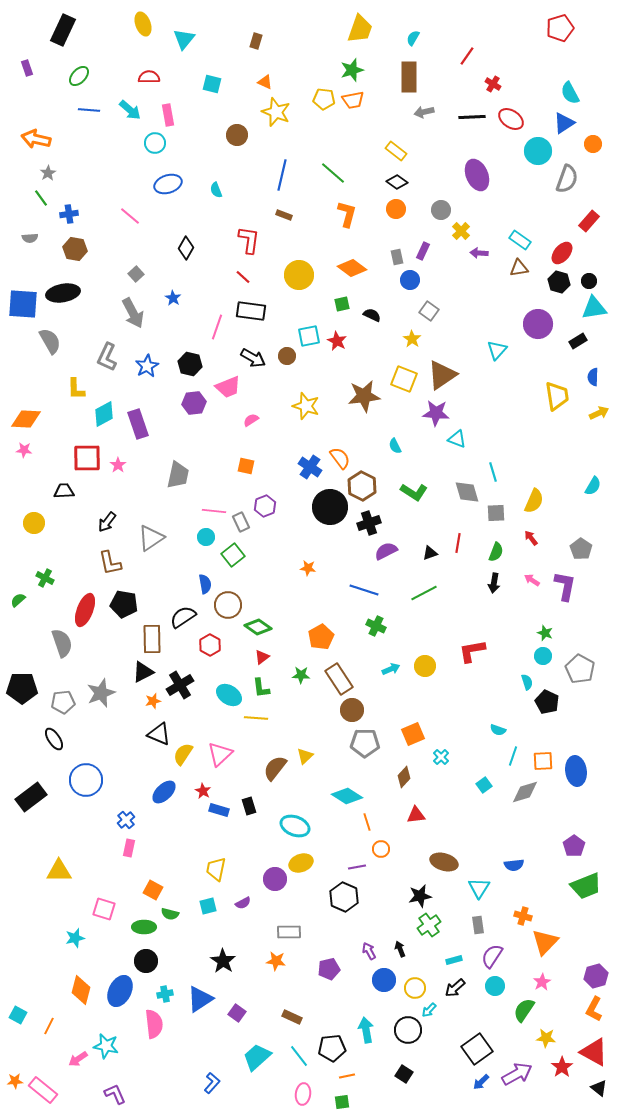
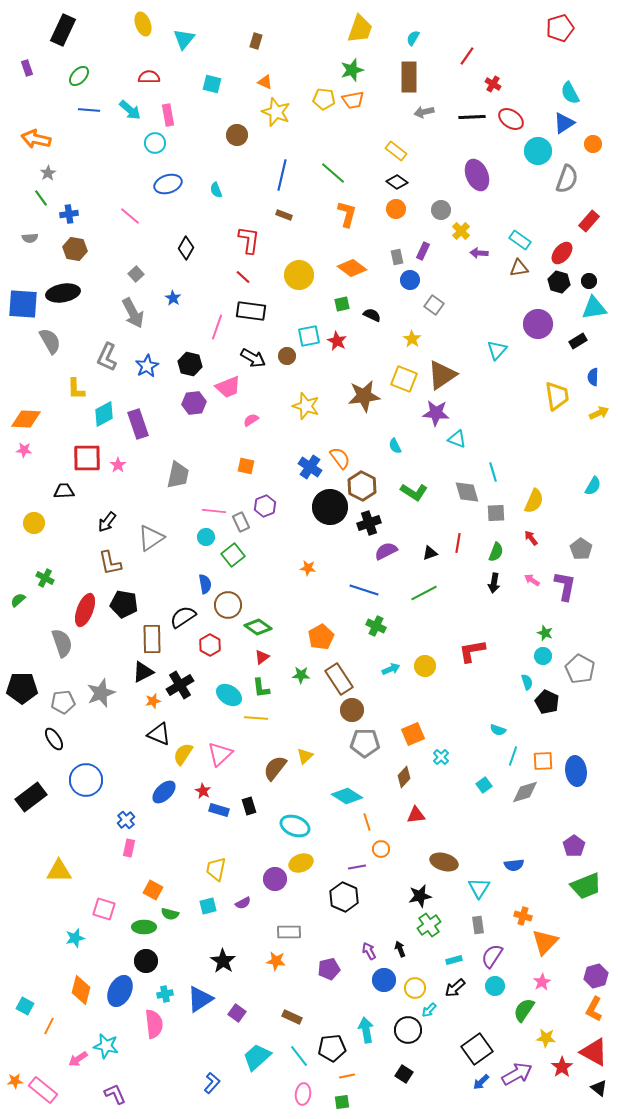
gray square at (429, 311): moved 5 px right, 6 px up
cyan square at (18, 1015): moved 7 px right, 9 px up
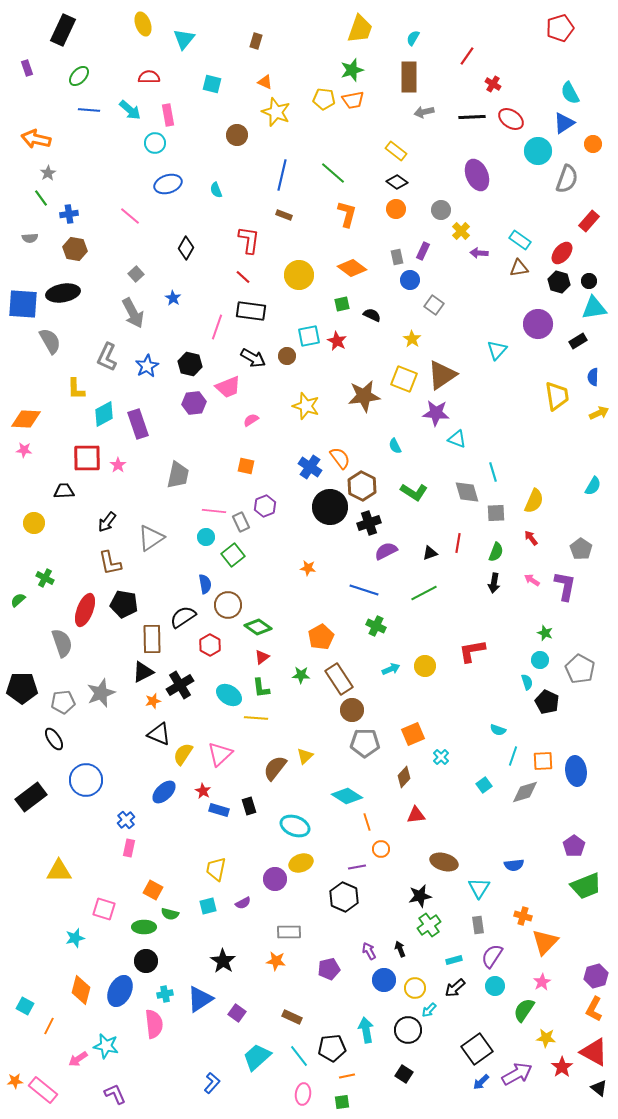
cyan circle at (543, 656): moved 3 px left, 4 px down
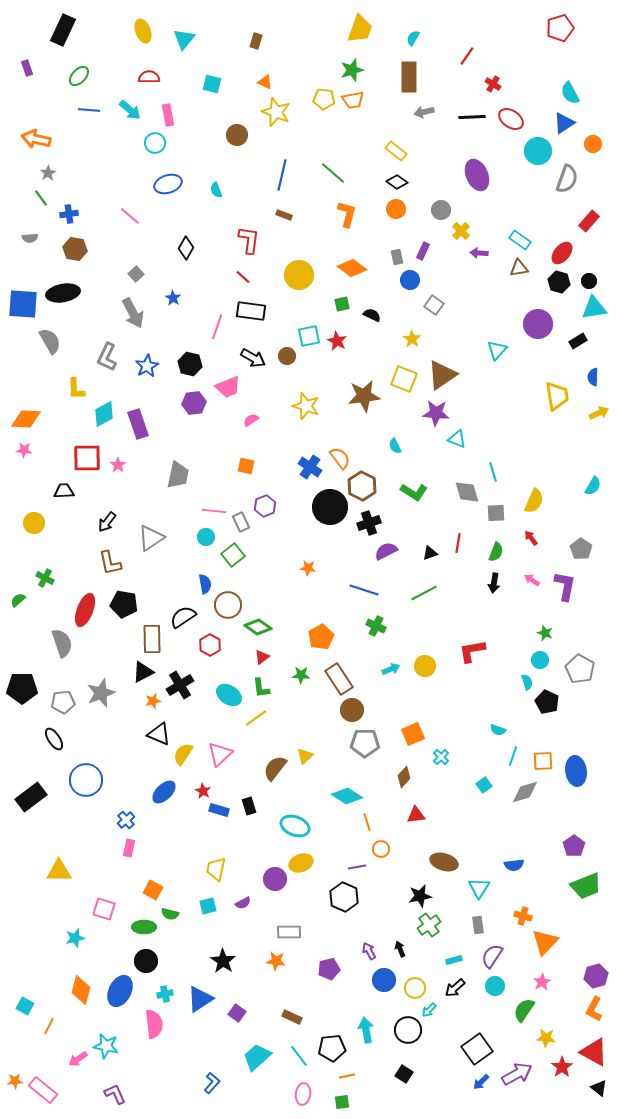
yellow ellipse at (143, 24): moved 7 px down
yellow line at (256, 718): rotated 40 degrees counterclockwise
